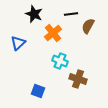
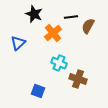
black line: moved 3 px down
cyan cross: moved 1 px left, 2 px down
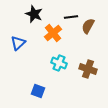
brown cross: moved 10 px right, 10 px up
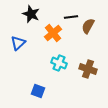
black star: moved 3 px left
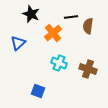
brown semicircle: rotated 21 degrees counterclockwise
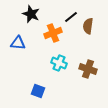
black line: rotated 32 degrees counterclockwise
orange cross: rotated 18 degrees clockwise
blue triangle: rotated 49 degrees clockwise
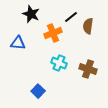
blue square: rotated 24 degrees clockwise
